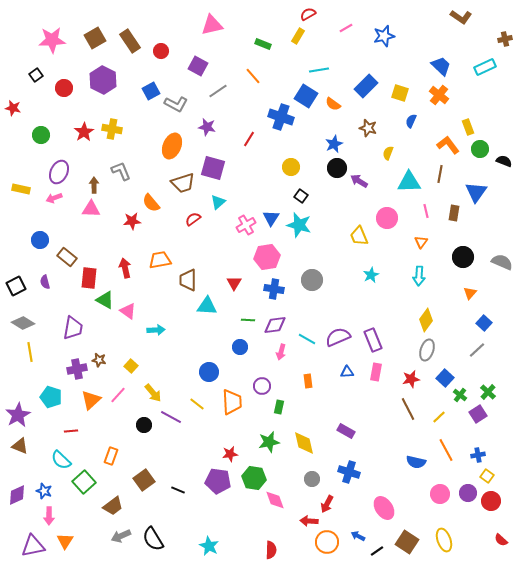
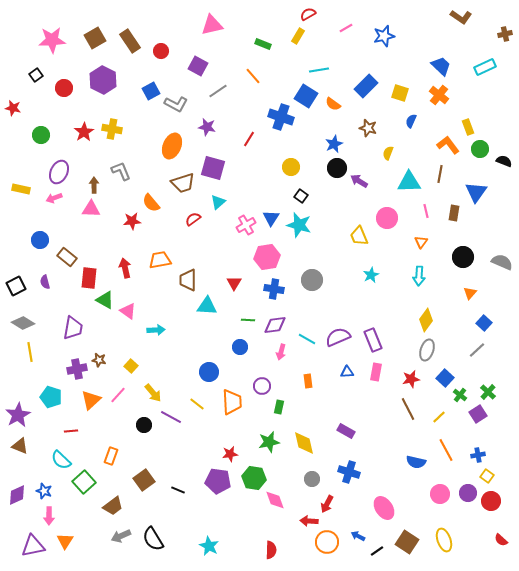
brown cross at (505, 39): moved 5 px up
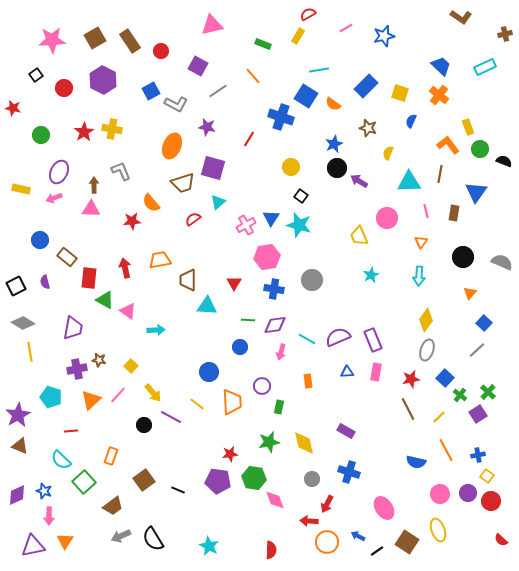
yellow ellipse at (444, 540): moved 6 px left, 10 px up
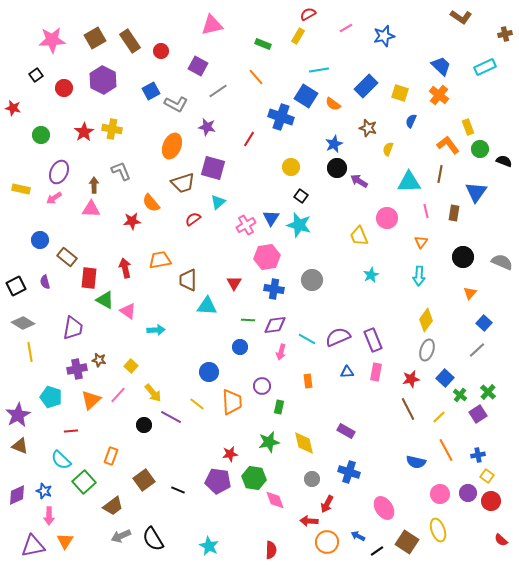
orange line at (253, 76): moved 3 px right, 1 px down
yellow semicircle at (388, 153): moved 4 px up
pink arrow at (54, 198): rotated 14 degrees counterclockwise
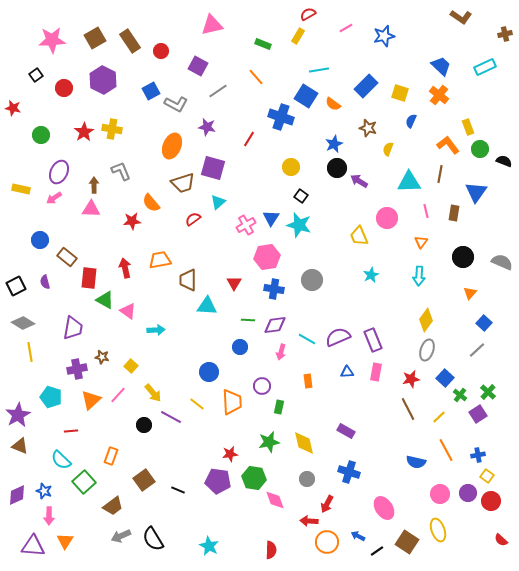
brown star at (99, 360): moved 3 px right, 3 px up
gray circle at (312, 479): moved 5 px left
purple triangle at (33, 546): rotated 15 degrees clockwise
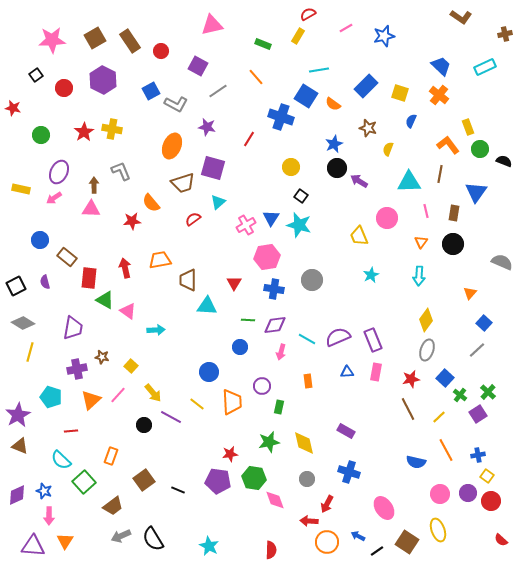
black circle at (463, 257): moved 10 px left, 13 px up
yellow line at (30, 352): rotated 24 degrees clockwise
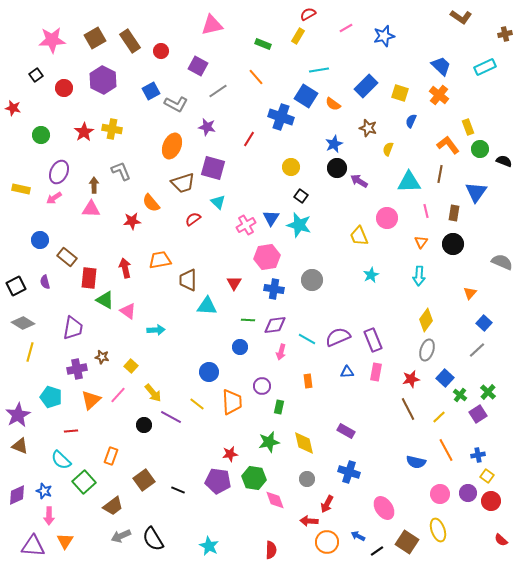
cyan triangle at (218, 202): rotated 35 degrees counterclockwise
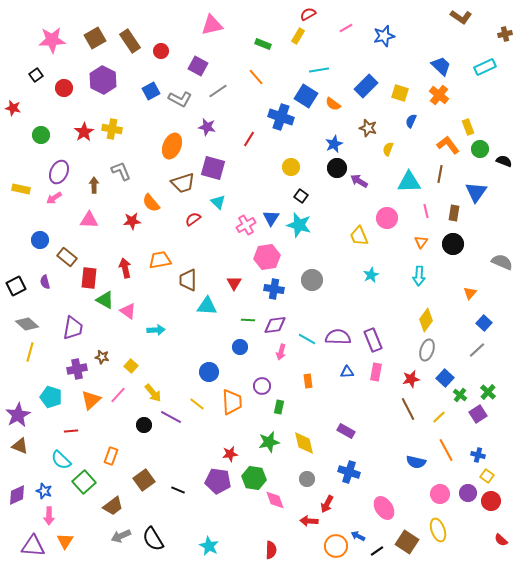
gray L-shape at (176, 104): moved 4 px right, 5 px up
pink triangle at (91, 209): moved 2 px left, 11 px down
gray diamond at (23, 323): moved 4 px right, 1 px down; rotated 10 degrees clockwise
purple semicircle at (338, 337): rotated 25 degrees clockwise
blue cross at (478, 455): rotated 24 degrees clockwise
orange circle at (327, 542): moved 9 px right, 4 px down
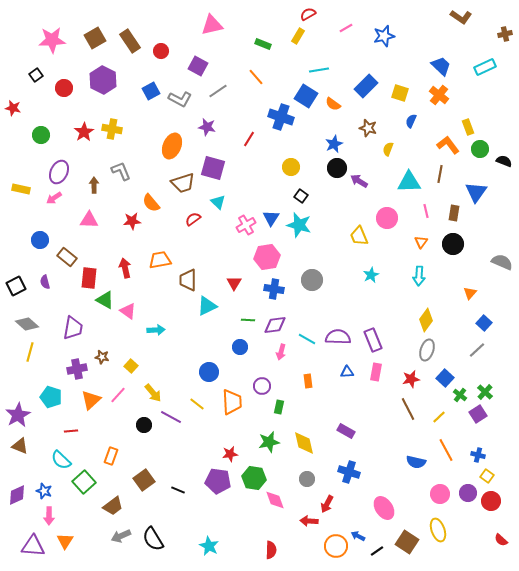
cyan triangle at (207, 306): rotated 30 degrees counterclockwise
green cross at (488, 392): moved 3 px left
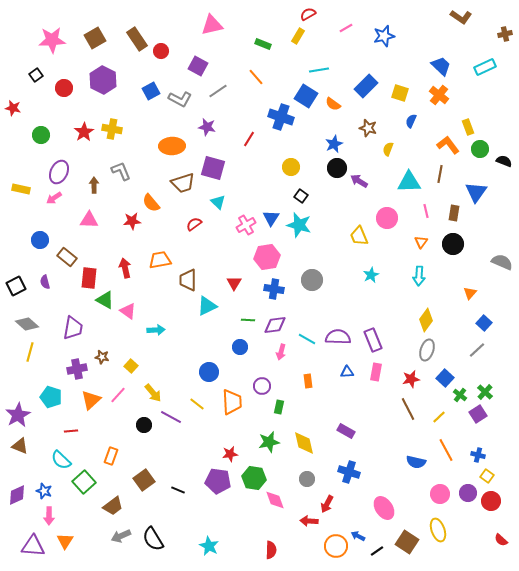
brown rectangle at (130, 41): moved 7 px right, 2 px up
orange ellipse at (172, 146): rotated 65 degrees clockwise
red semicircle at (193, 219): moved 1 px right, 5 px down
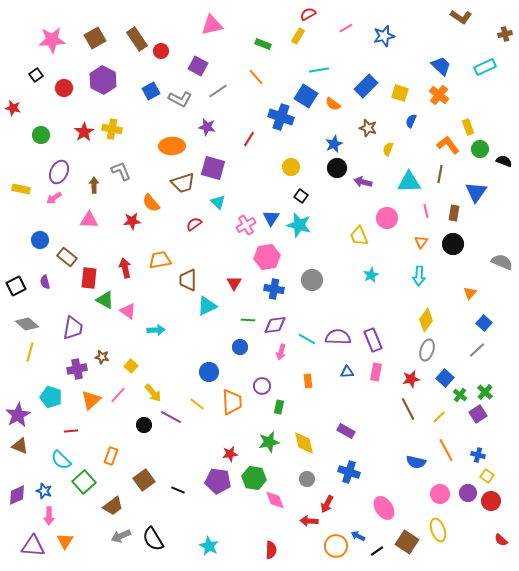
purple arrow at (359, 181): moved 4 px right, 1 px down; rotated 18 degrees counterclockwise
